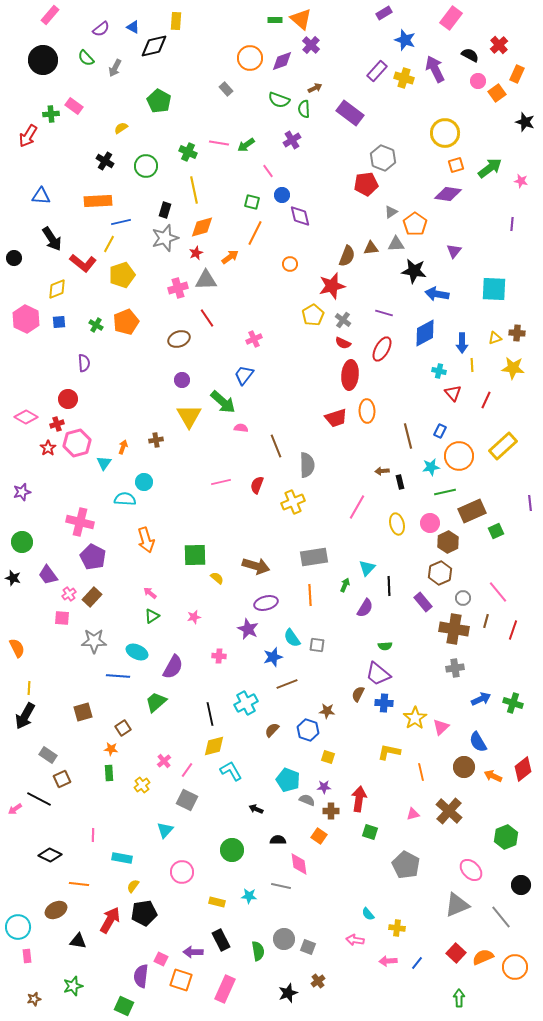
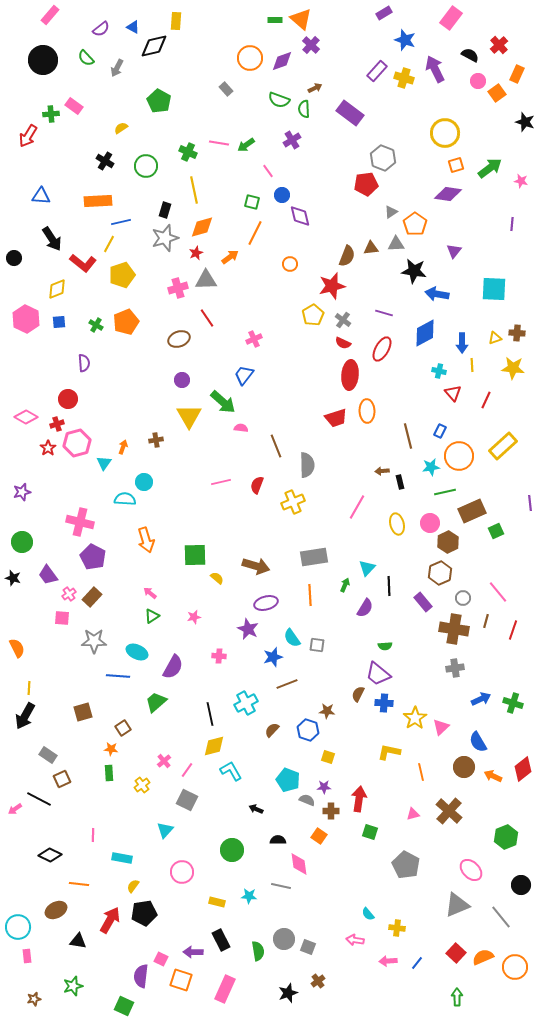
gray arrow at (115, 68): moved 2 px right
green arrow at (459, 998): moved 2 px left, 1 px up
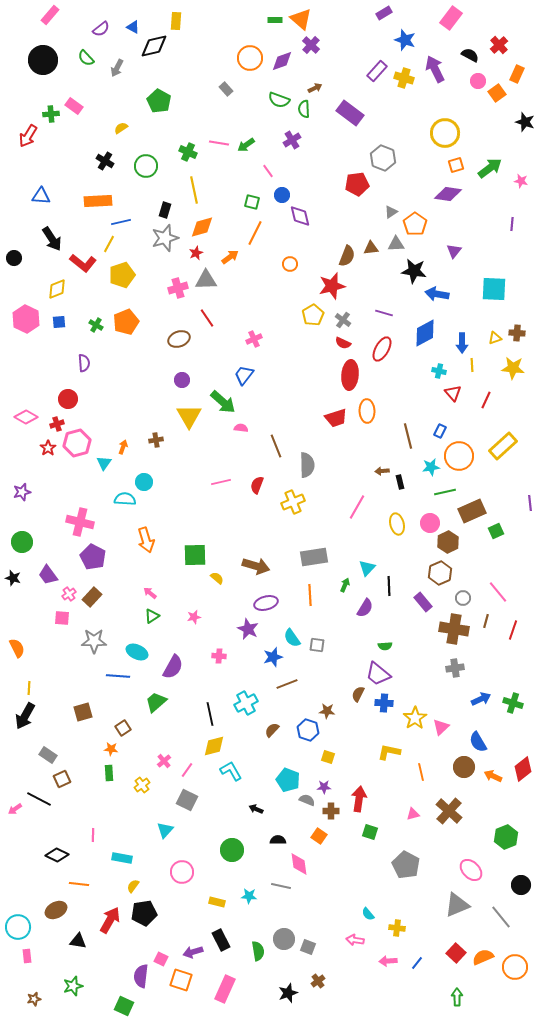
red pentagon at (366, 184): moved 9 px left
black diamond at (50, 855): moved 7 px right
purple arrow at (193, 952): rotated 18 degrees counterclockwise
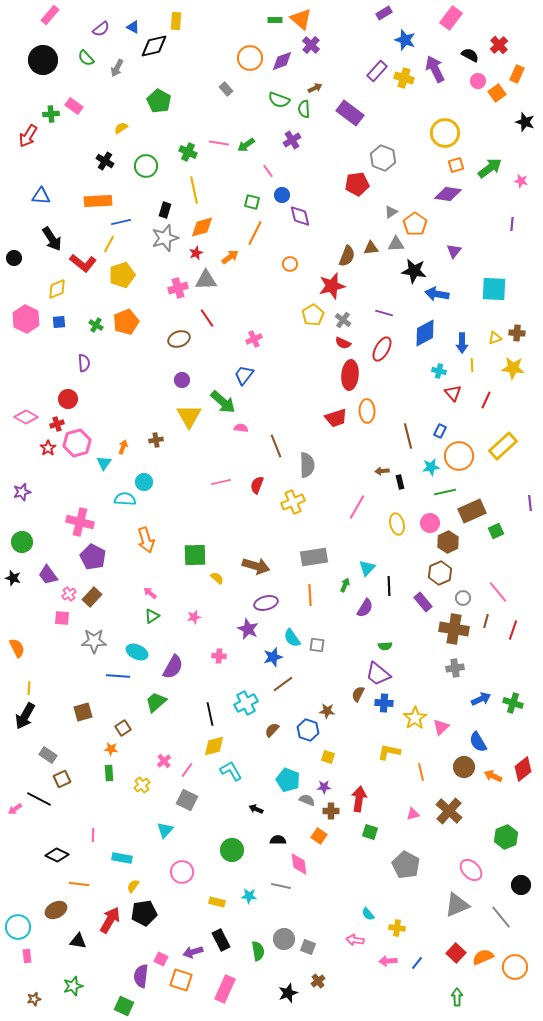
brown line at (287, 684): moved 4 px left; rotated 15 degrees counterclockwise
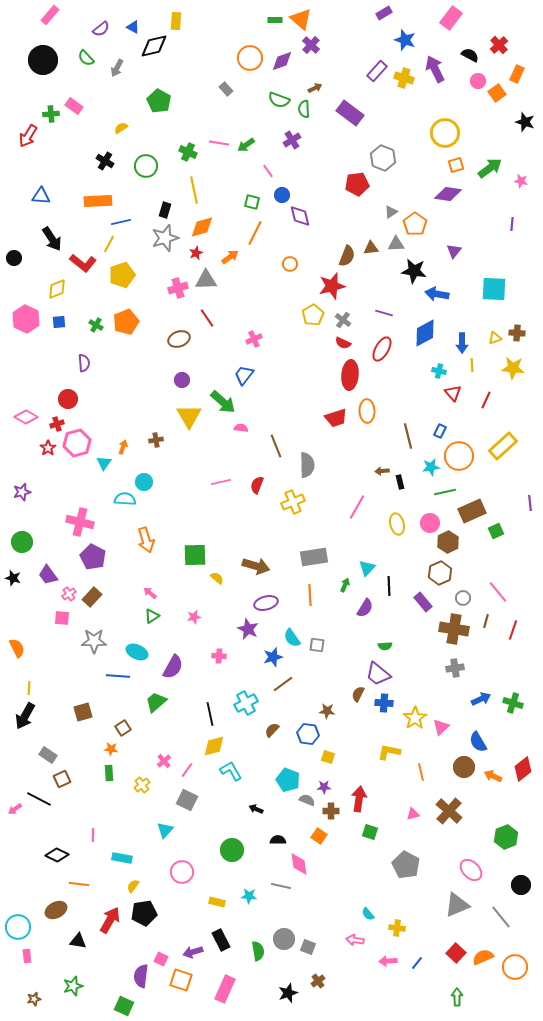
blue hexagon at (308, 730): moved 4 px down; rotated 10 degrees counterclockwise
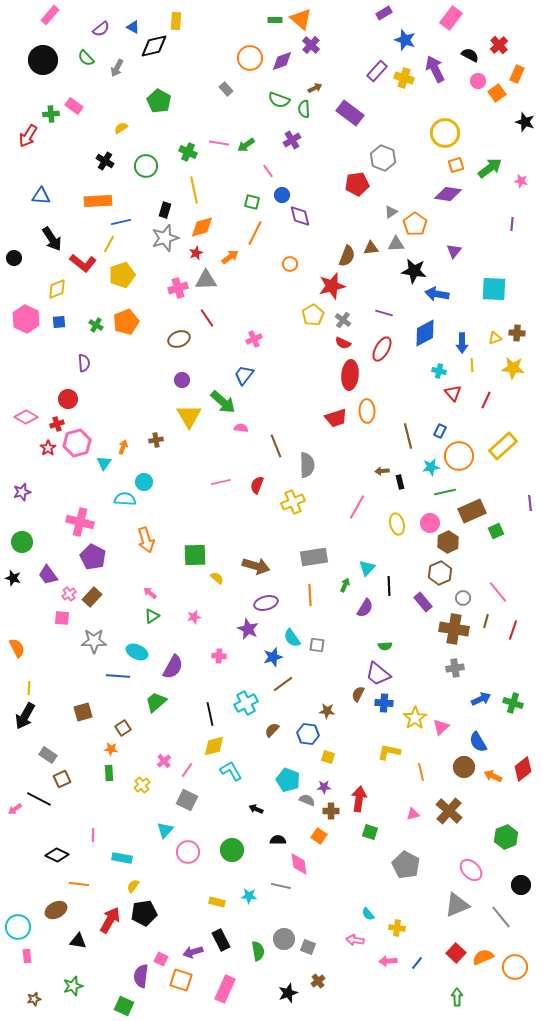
pink circle at (182, 872): moved 6 px right, 20 px up
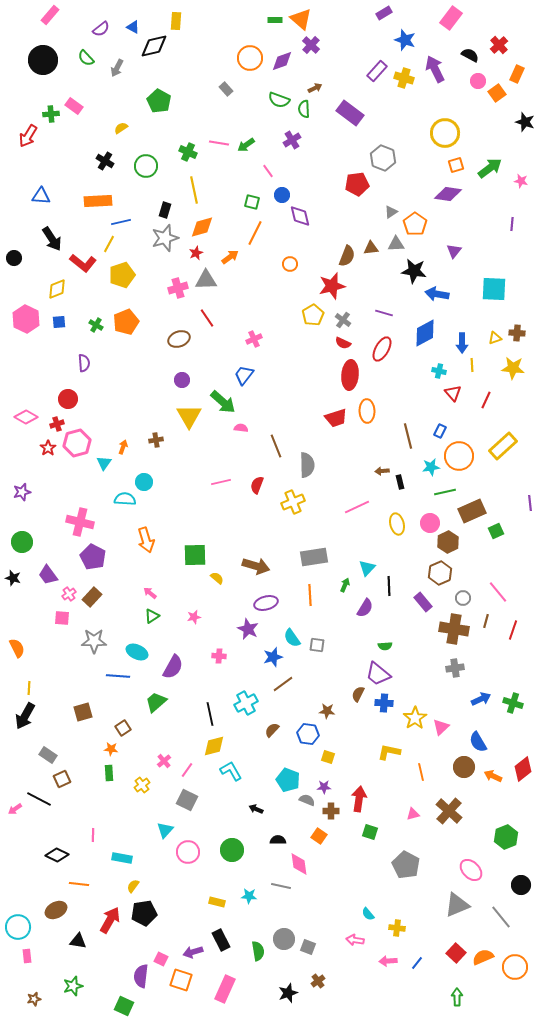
pink line at (357, 507): rotated 35 degrees clockwise
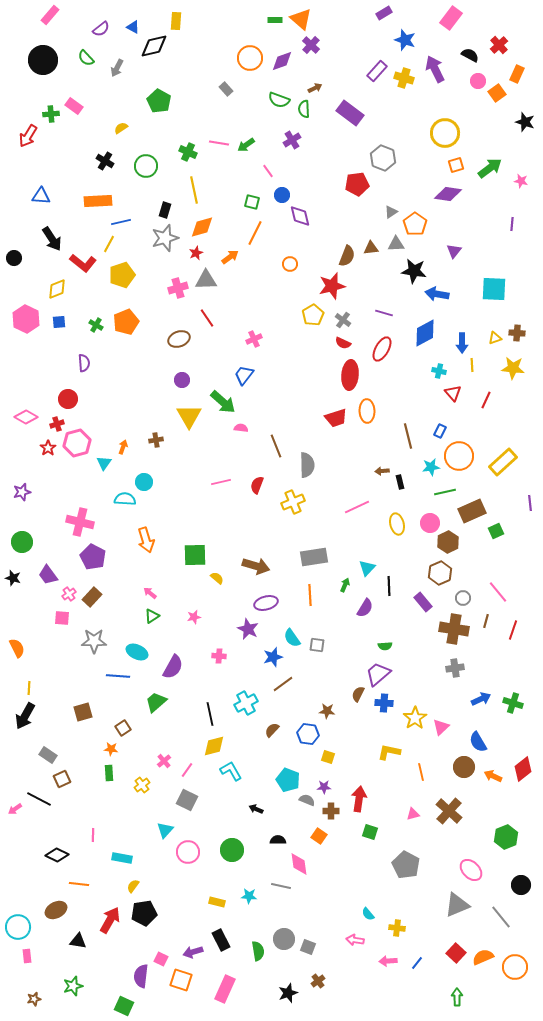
yellow rectangle at (503, 446): moved 16 px down
purple trapezoid at (378, 674): rotated 100 degrees clockwise
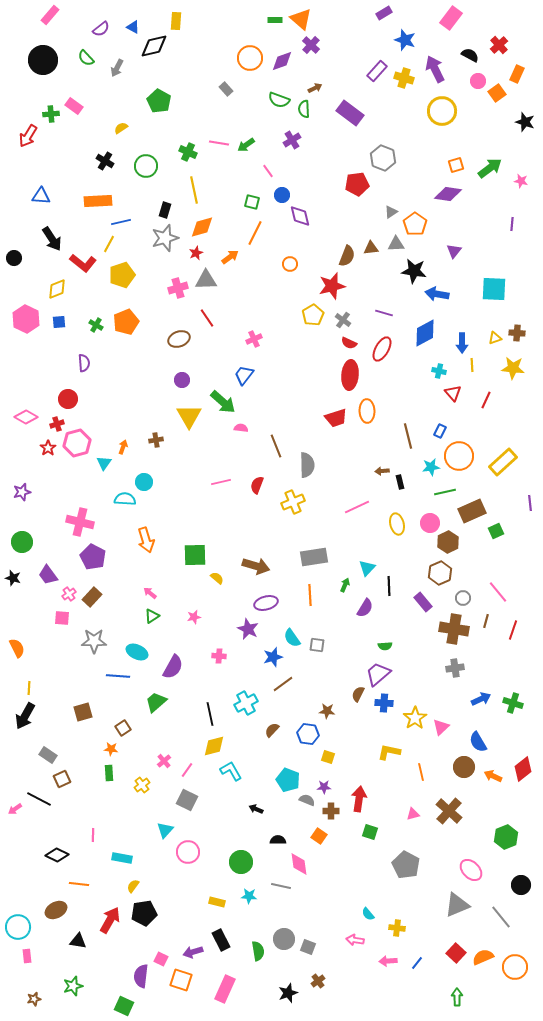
yellow circle at (445, 133): moved 3 px left, 22 px up
red semicircle at (343, 343): moved 6 px right
green circle at (232, 850): moved 9 px right, 12 px down
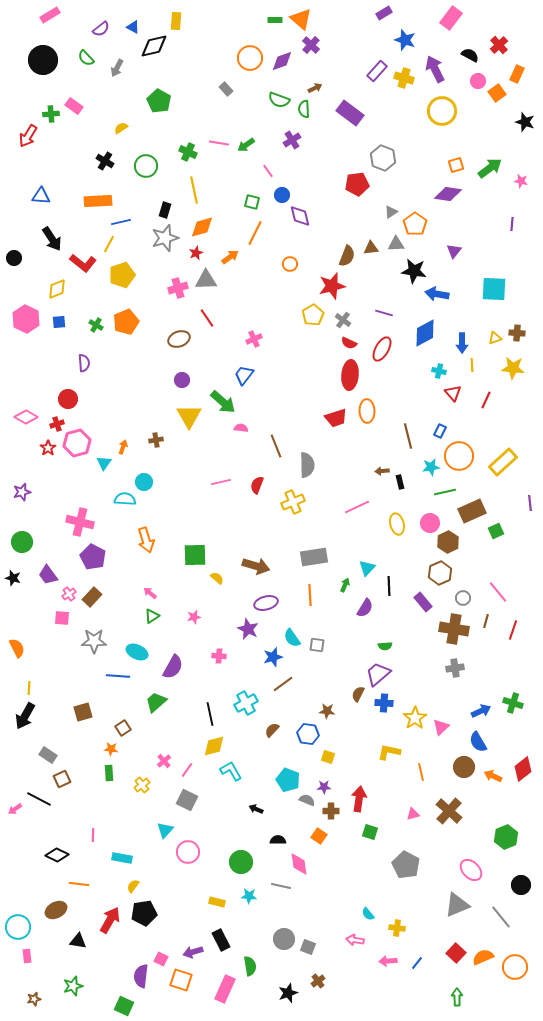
pink rectangle at (50, 15): rotated 18 degrees clockwise
blue arrow at (481, 699): moved 12 px down
green semicircle at (258, 951): moved 8 px left, 15 px down
